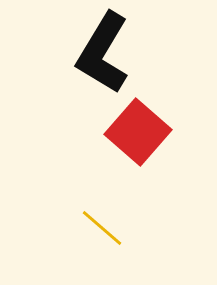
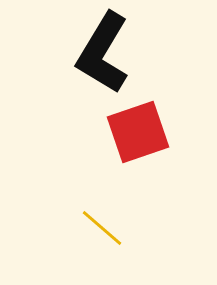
red square: rotated 30 degrees clockwise
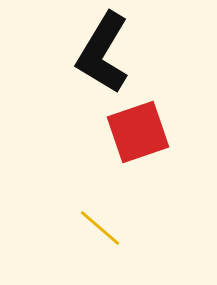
yellow line: moved 2 px left
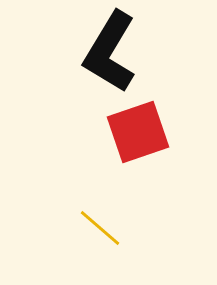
black L-shape: moved 7 px right, 1 px up
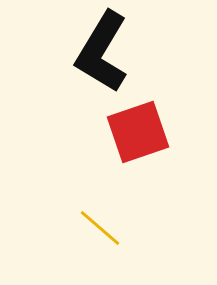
black L-shape: moved 8 px left
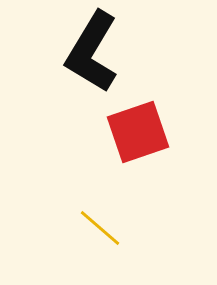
black L-shape: moved 10 px left
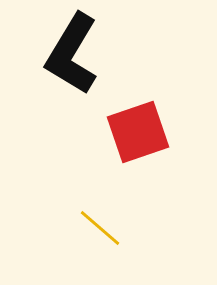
black L-shape: moved 20 px left, 2 px down
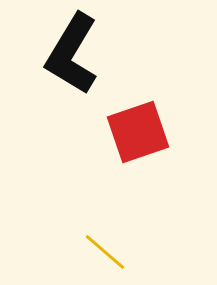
yellow line: moved 5 px right, 24 px down
